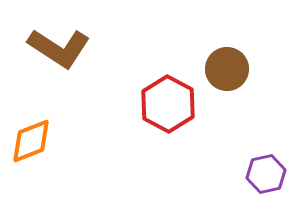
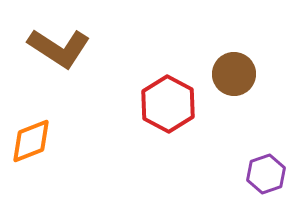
brown circle: moved 7 px right, 5 px down
purple hexagon: rotated 6 degrees counterclockwise
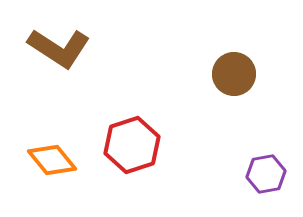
red hexagon: moved 36 px left, 41 px down; rotated 14 degrees clockwise
orange diamond: moved 21 px right, 19 px down; rotated 72 degrees clockwise
purple hexagon: rotated 9 degrees clockwise
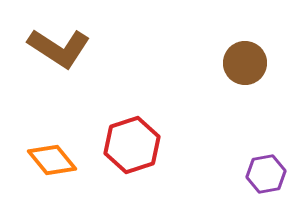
brown circle: moved 11 px right, 11 px up
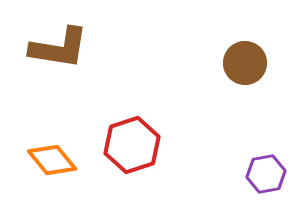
brown L-shape: rotated 24 degrees counterclockwise
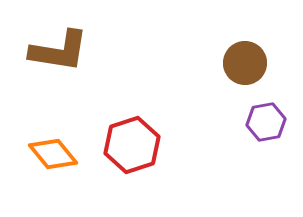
brown L-shape: moved 3 px down
orange diamond: moved 1 px right, 6 px up
purple hexagon: moved 52 px up
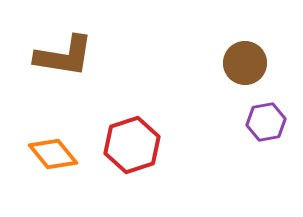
brown L-shape: moved 5 px right, 5 px down
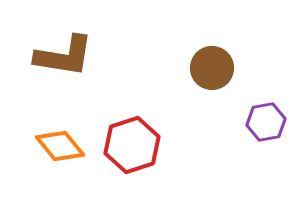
brown circle: moved 33 px left, 5 px down
orange diamond: moved 7 px right, 8 px up
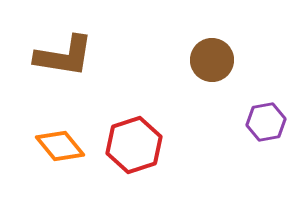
brown circle: moved 8 px up
red hexagon: moved 2 px right
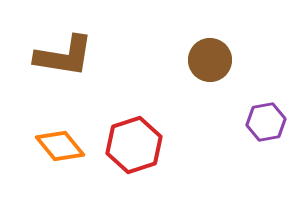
brown circle: moved 2 px left
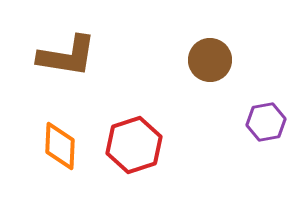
brown L-shape: moved 3 px right
orange diamond: rotated 42 degrees clockwise
